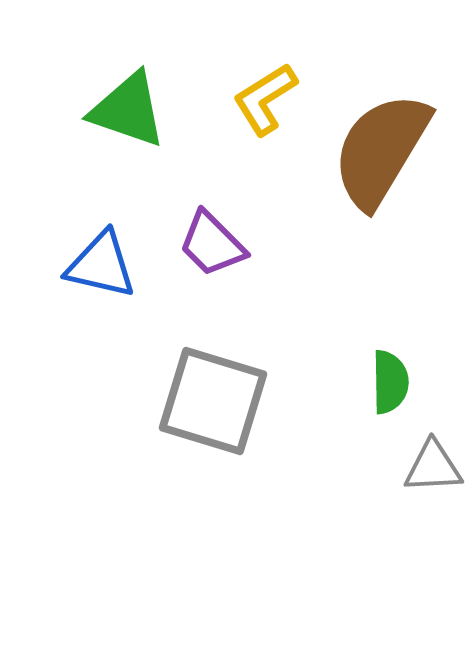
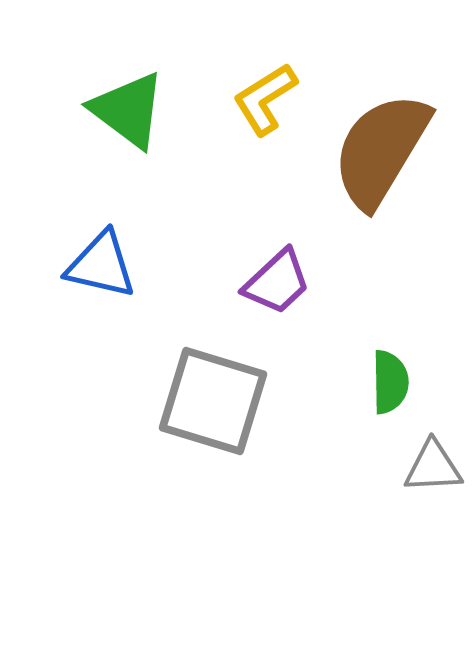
green triangle: rotated 18 degrees clockwise
purple trapezoid: moved 65 px right, 38 px down; rotated 88 degrees counterclockwise
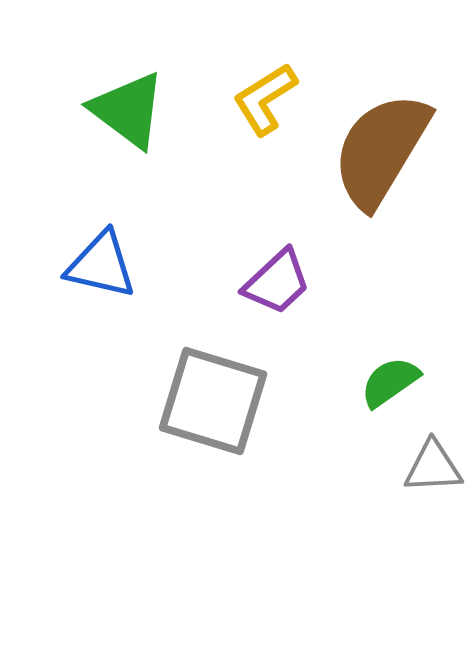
green semicircle: rotated 124 degrees counterclockwise
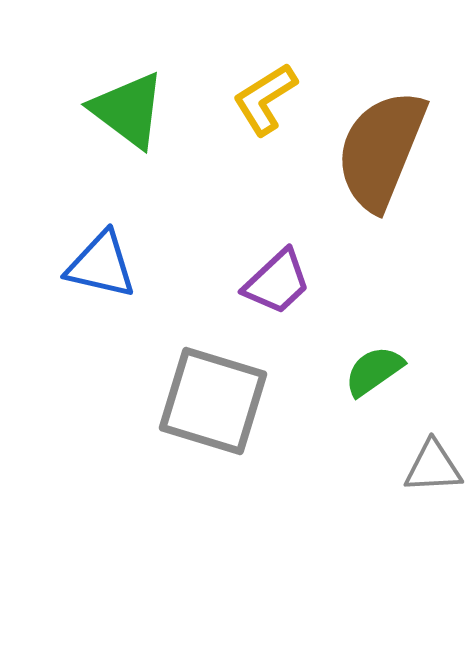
brown semicircle: rotated 9 degrees counterclockwise
green semicircle: moved 16 px left, 11 px up
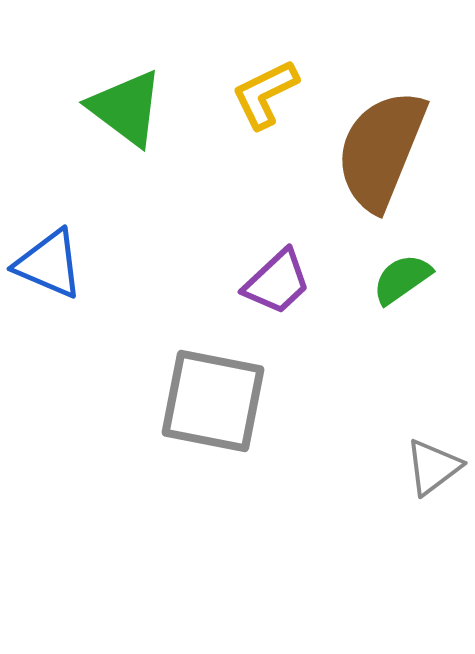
yellow L-shape: moved 5 px up; rotated 6 degrees clockwise
green triangle: moved 2 px left, 2 px up
blue triangle: moved 52 px left, 1 px up; rotated 10 degrees clockwise
green semicircle: moved 28 px right, 92 px up
gray square: rotated 6 degrees counterclockwise
gray triangle: rotated 34 degrees counterclockwise
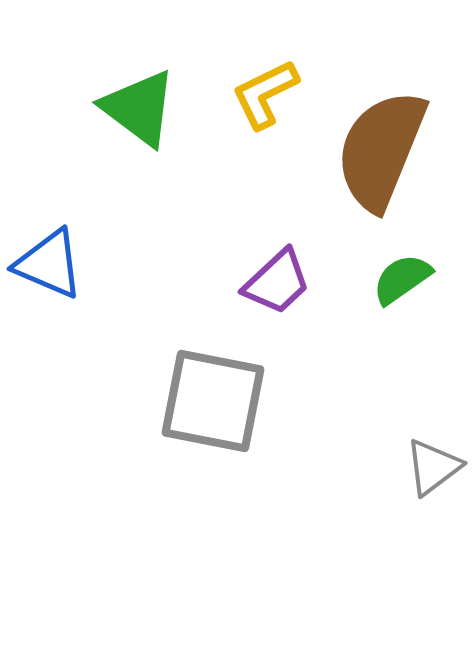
green triangle: moved 13 px right
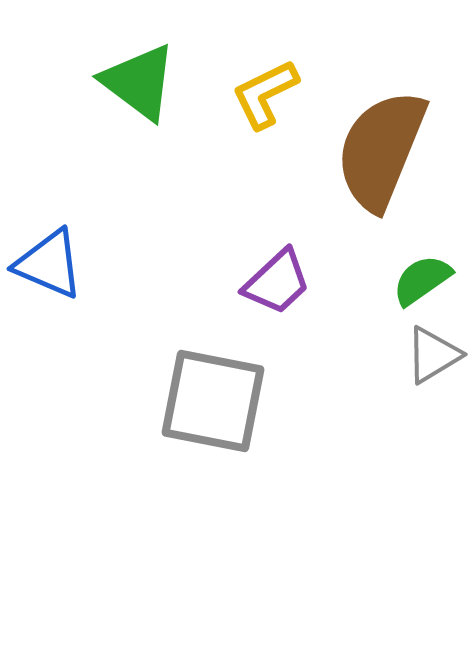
green triangle: moved 26 px up
green semicircle: moved 20 px right, 1 px down
gray triangle: moved 112 px up; rotated 6 degrees clockwise
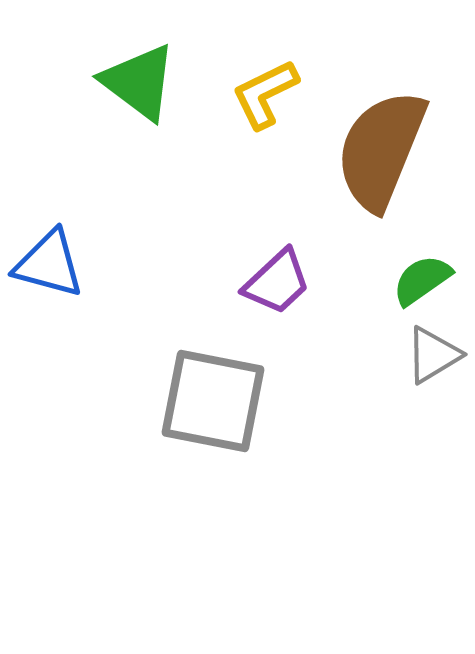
blue triangle: rotated 8 degrees counterclockwise
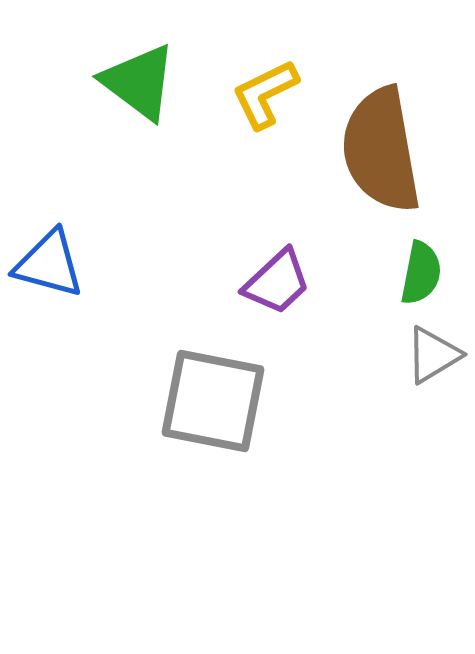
brown semicircle: rotated 32 degrees counterclockwise
green semicircle: moved 1 px left, 7 px up; rotated 136 degrees clockwise
